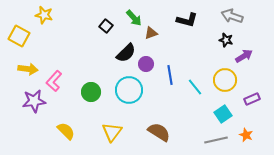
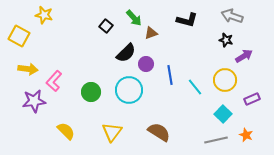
cyan square: rotated 12 degrees counterclockwise
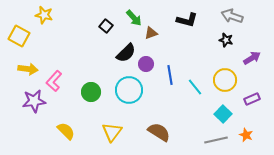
purple arrow: moved 8 px right, 2 px down
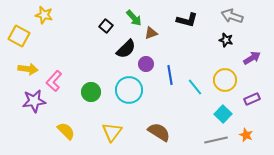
black semicircle: moved 4 px up
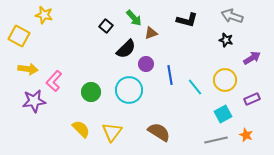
cyan square: rotated 18 degrees clockwise
yellow semicircle: moved 15 px right, 2 px up
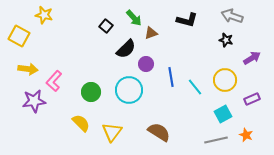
blue line: moved 1 px right, 2 px down
yellow semicircle: moved 6 px up
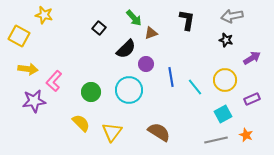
gray arrow: rotated 30 degrees counterclockwise
black L-shape: rotated 95 degrees counterclockwise
black square: moved 7 px left, 2 px down
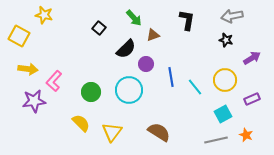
brown triangle: moved 2 px right, 2 px down
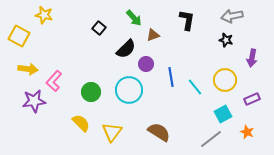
purple arrow: rotated 132 degrees clockwise
orange star: moved 1 px right, 3 px up
gray line: moved 5 px left, 1 px up; rotated 25 degrees counterclockwise
